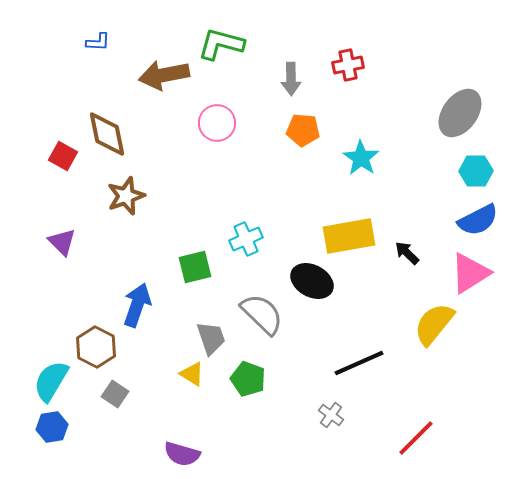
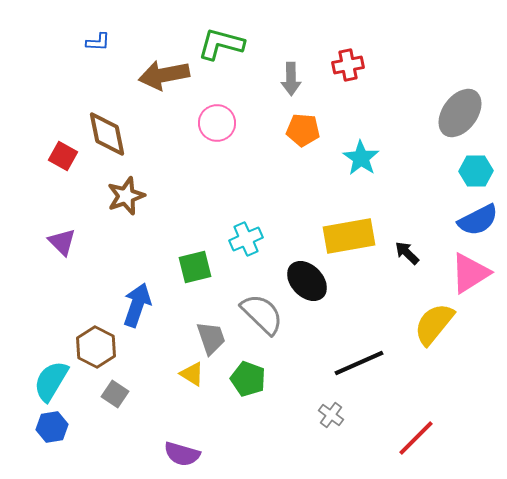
black ellipse: moved 5 px left; rotated 18 degrees clockwise
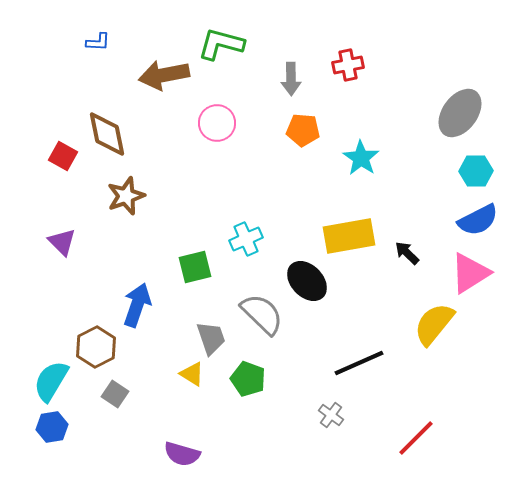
brown hexagon: rotated 6 degrees clockwise
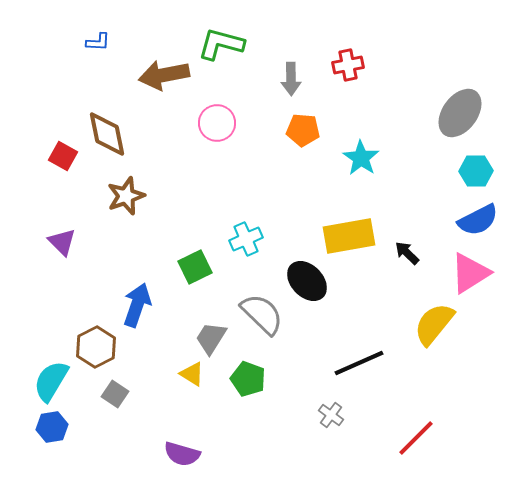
green square: rotated 12 degrees counterclockwise
gray trapezoid: rotated 129 degrees counterclockwise
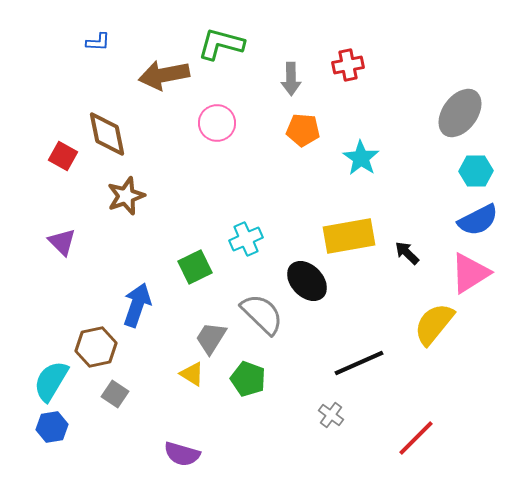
brown hexagon: rotated 15 degrees clockwise
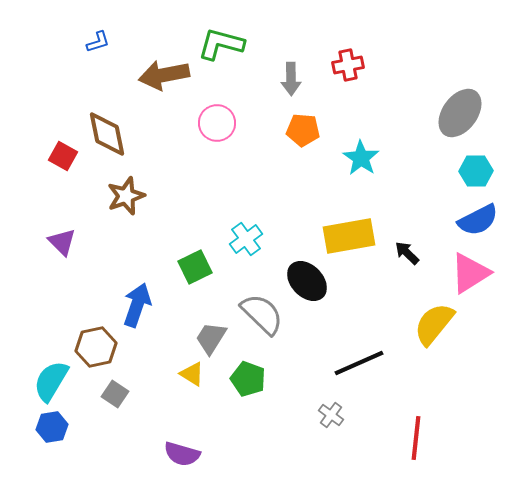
blue L-shape: rotated 20 degrees counterclockwise
cyan cross: rotated 12 degrees counterclockwise
red line: rotated 39 degrees counterclockwise
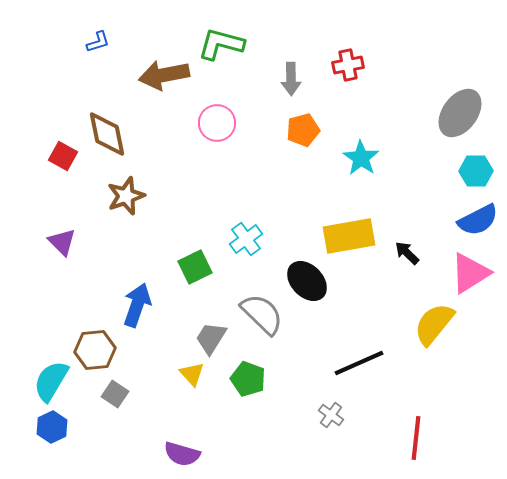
orange pentagon: rotated 20 degrees counterclockwise
brown hexagon: moved 1 px left, 3 px down; rotated 6 degrees clockwise
yellow triangle: rotated 16 degrees clockwise
blue hexagon: rotated 16 degrees counterclockwise
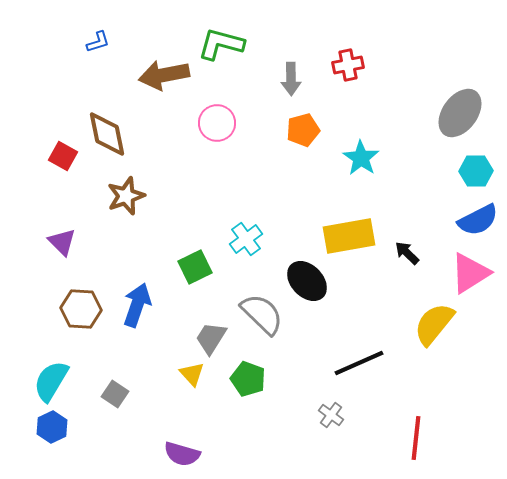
brown hexagon: moved 14 px left, 41 px up; rotated 9 degrees clockwise
